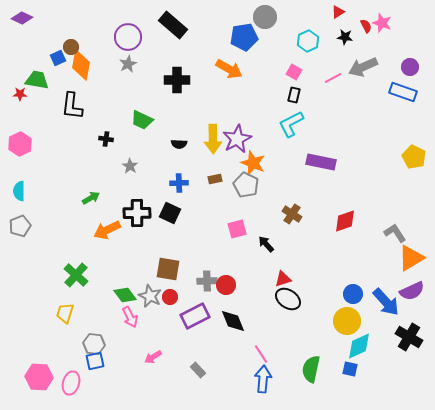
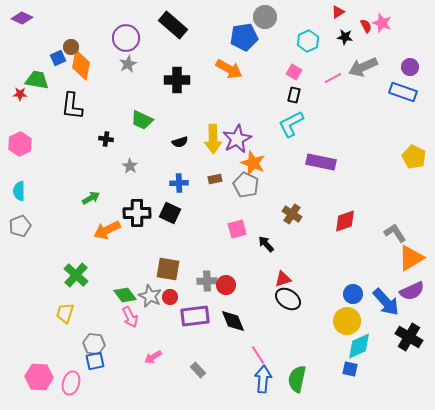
purple circle at (128, 37): moved 2 px left, 1 px down
black semicircle at (179, 144): moved 1 px right, 2 px up; rotated 21 degrees counterclockwise
purple rectangle at (195, 316): rotated 20 degrees clockwise
pink line at (261, 354): moved 3 px left, 1 px down
green semicircle at (311, 369): moved 14 px left, 10 px down
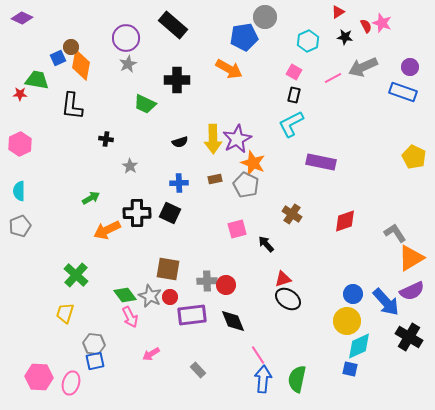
green trapezoid at (142, 120): moved 3 px right, 16 px up
purple rectangle at (195, 316): moved 3 px left, 1 px up
pink arrow at (153, 357): moved 2 px left, 3 px up
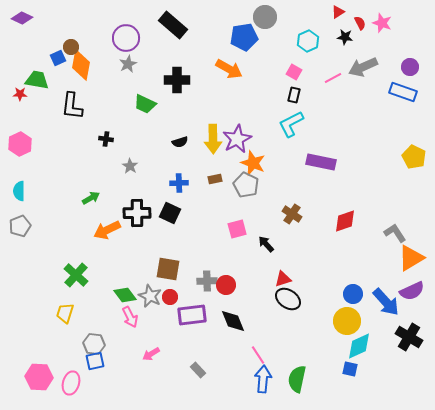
red semicircle at (366, 26): moved 6 px left, 3 px up
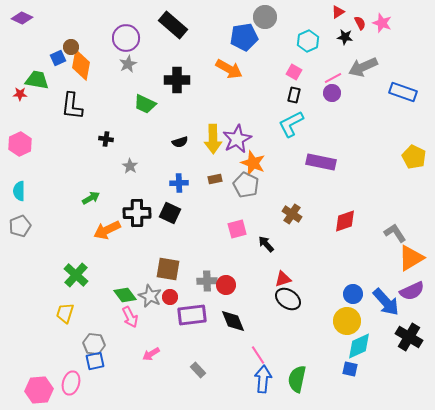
purple circle at (410, 67): moved 78 px left, 26 px down
pink hexagon at (39, 377): moved 13 px down; rotated 8 degrees counterclockwise
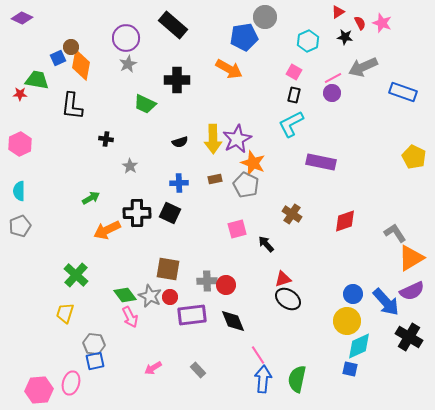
pink arrow at (151, 354): moved 2 px right, 14 px down
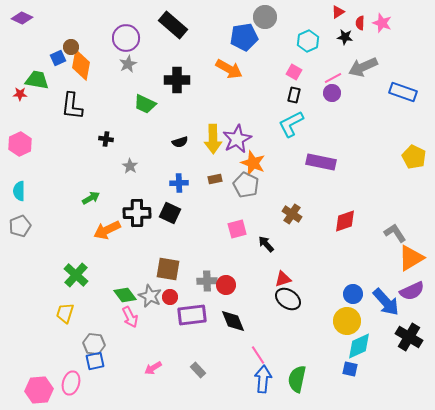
red semicircle at (360, 23): rotated 152 degrees counterclockwise
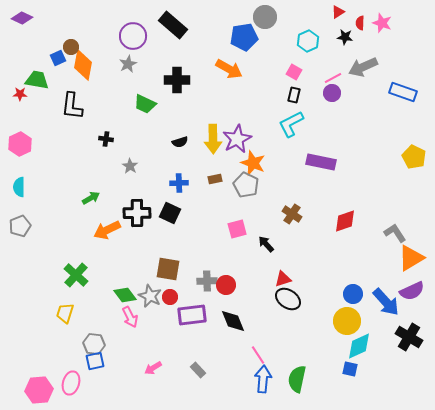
purple circle at (126, 38): moved 7 px right, 2 px up
orange diamond at (81, 65): moved 2 px right
cyan semicircle at (19, 191): moved 4 px up
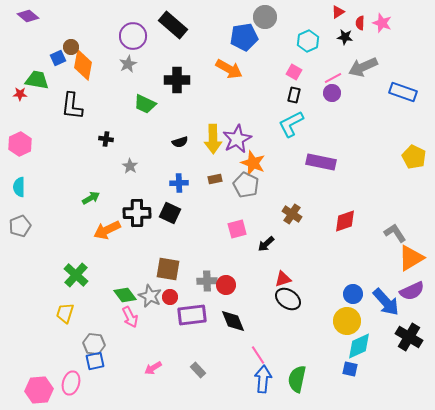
purple diamond at (22, 18): moved 6 px right, 2 px up; rotated 15 degrees clockwise
black arrow at (266, 244): rotated 90 degrees counterclockwise
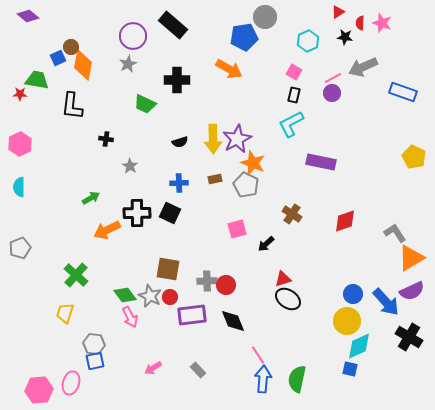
gray pentagon at (20, 226): moved 22 px down
